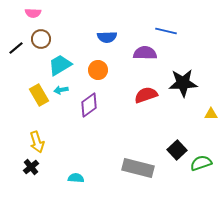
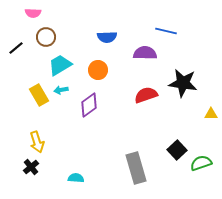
brown circle: moved 5 px right, 2 px up
black star: rotated 12 degrees clockwise
gray rectangle: moved 2 px left; rotated 60 degrees clockwise
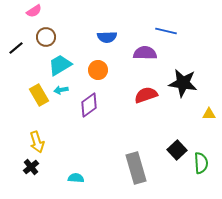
pink semicircle: moved 1 px right, 2 px up; rotated 35 degrees counterclockwise
yellow triangle: moved 2 px left
green semicircle: rotated 105 degrees clockwise
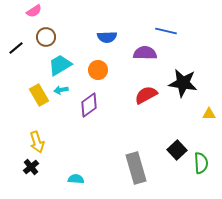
red semicircle: rotated 10 degrees counterclockwise
cyan semicircle: moved 1 px down
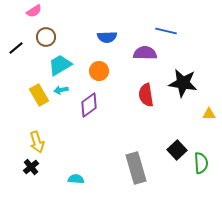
orange circle: moved 1 px right, 1 px down
red semicircle: rotated 70 degrees counterclockwise
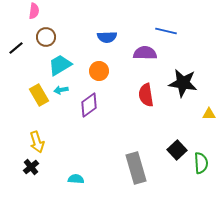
pink semicircle: rotated 49 degrees counterclockwise
